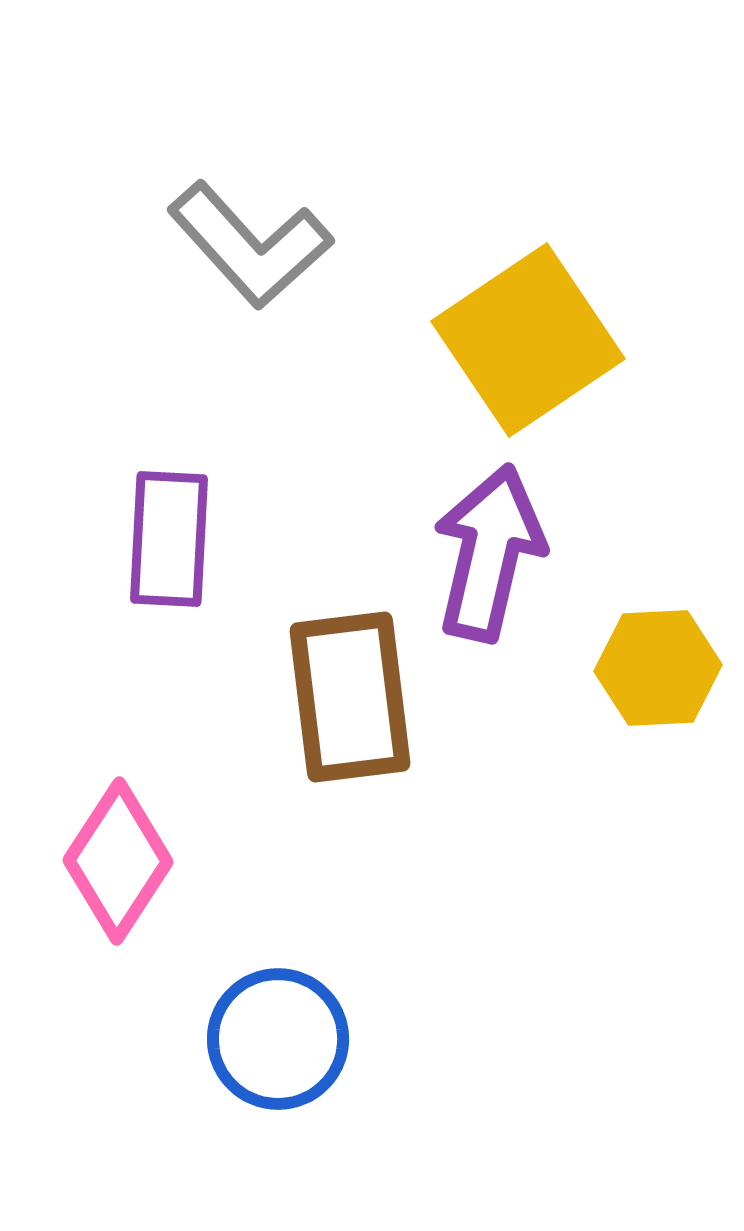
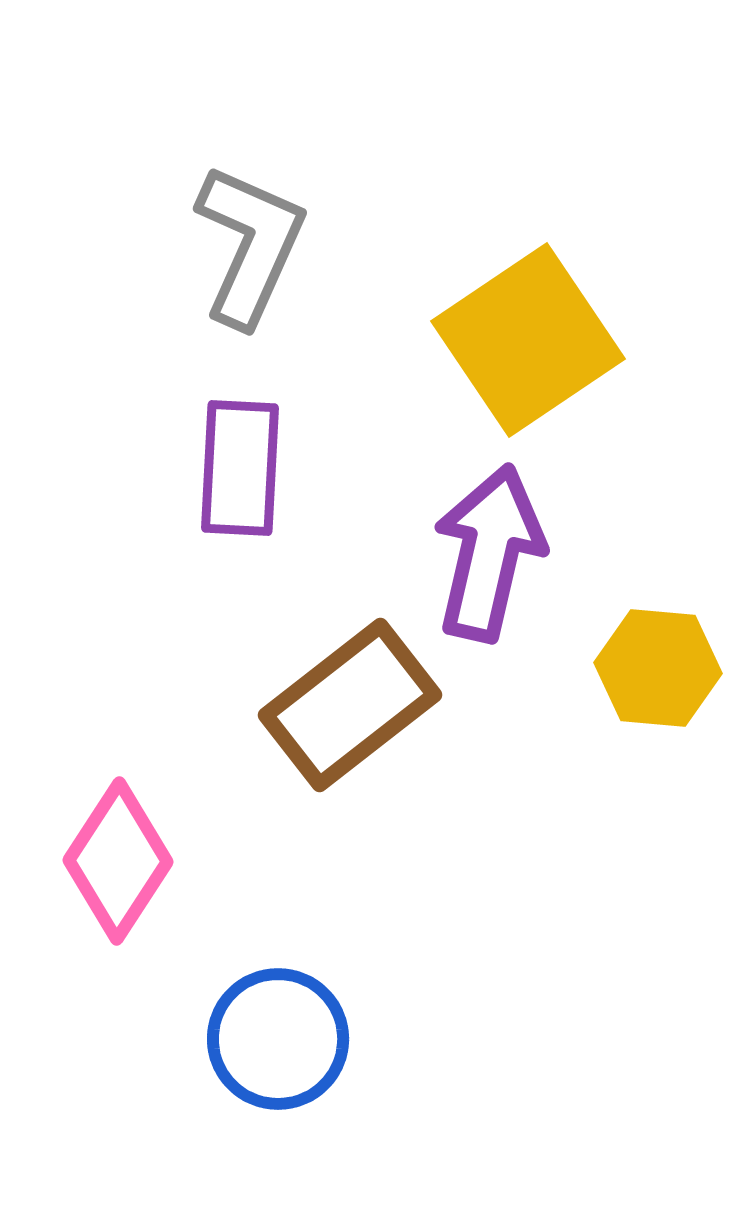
gray L-shape: rotated 114 degrees counterclockwise
purple rectangle: moved 71 px right, 71 px up
yellow hexagon: rotated 8 degrees clockwise
brown rectangle: moved 8 px down; rotated 59 degrees clockwise
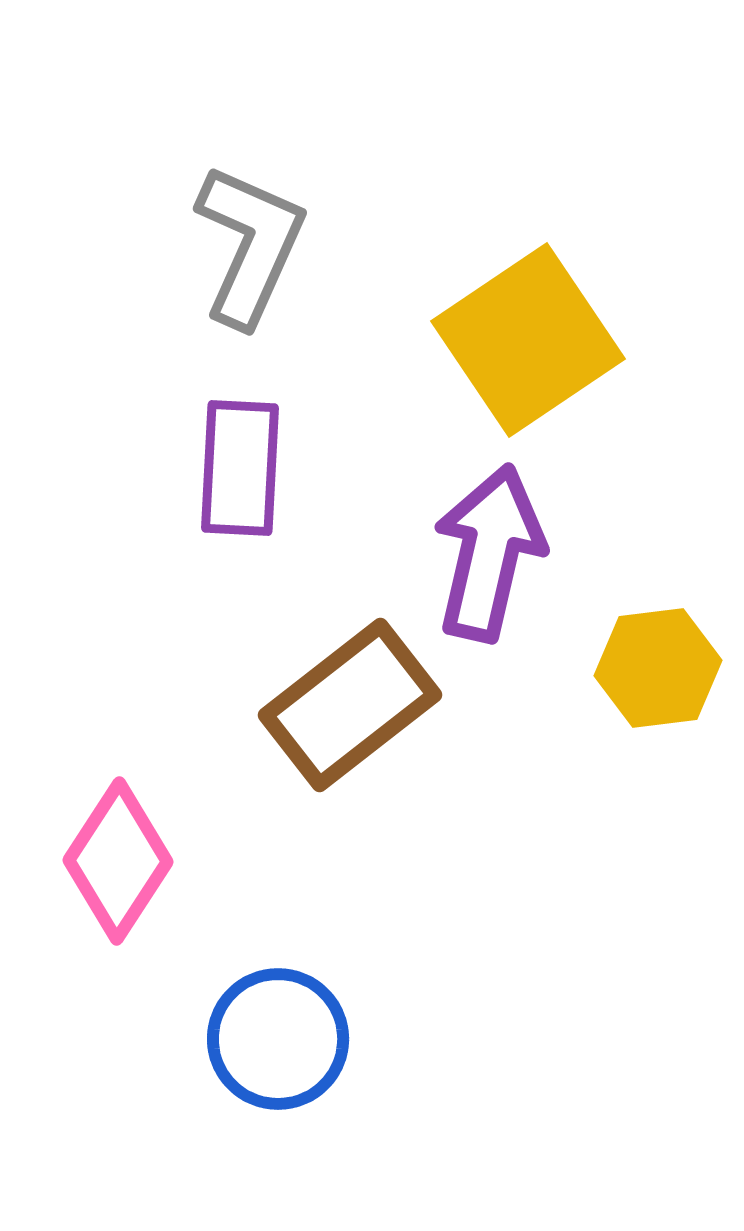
yellow hexagon: rotated 12 degrees counterclockwise
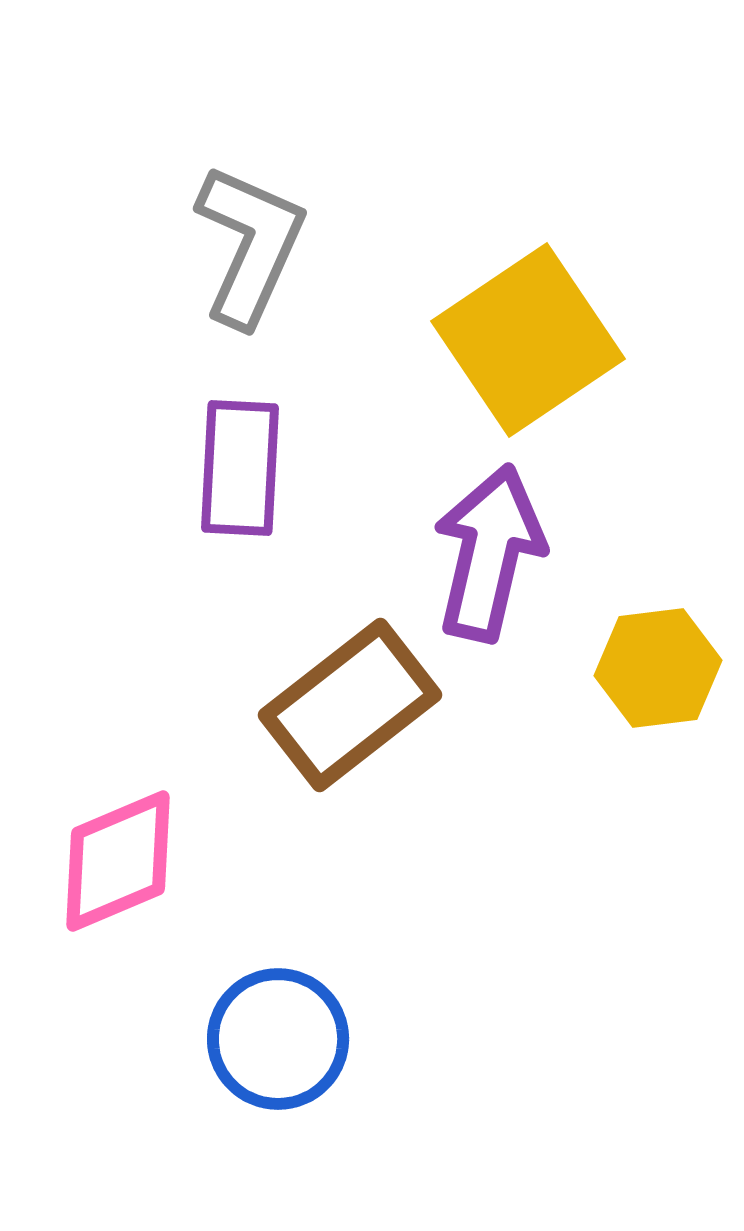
pink diamond: rotated 34 degrees clockwise
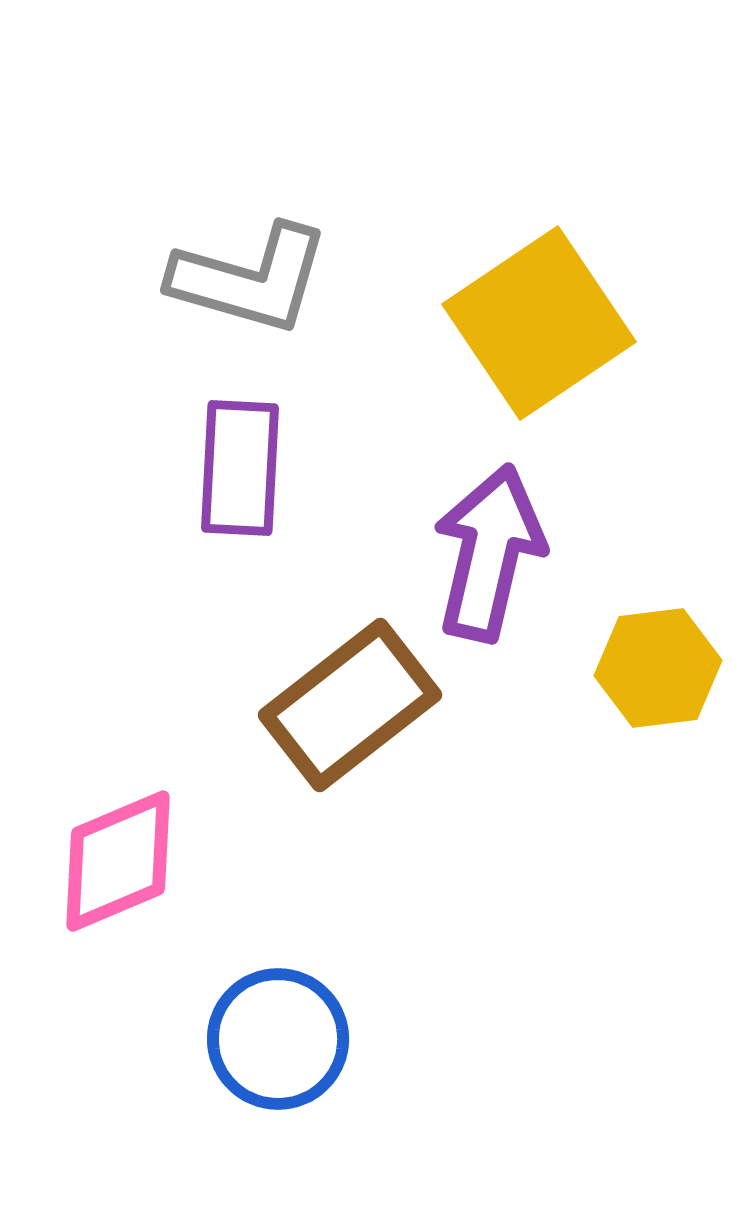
gray L-shape: moved 34 px down; rotated 82 degrees clockwise
yellow square: moved 11 px right, 17 px up
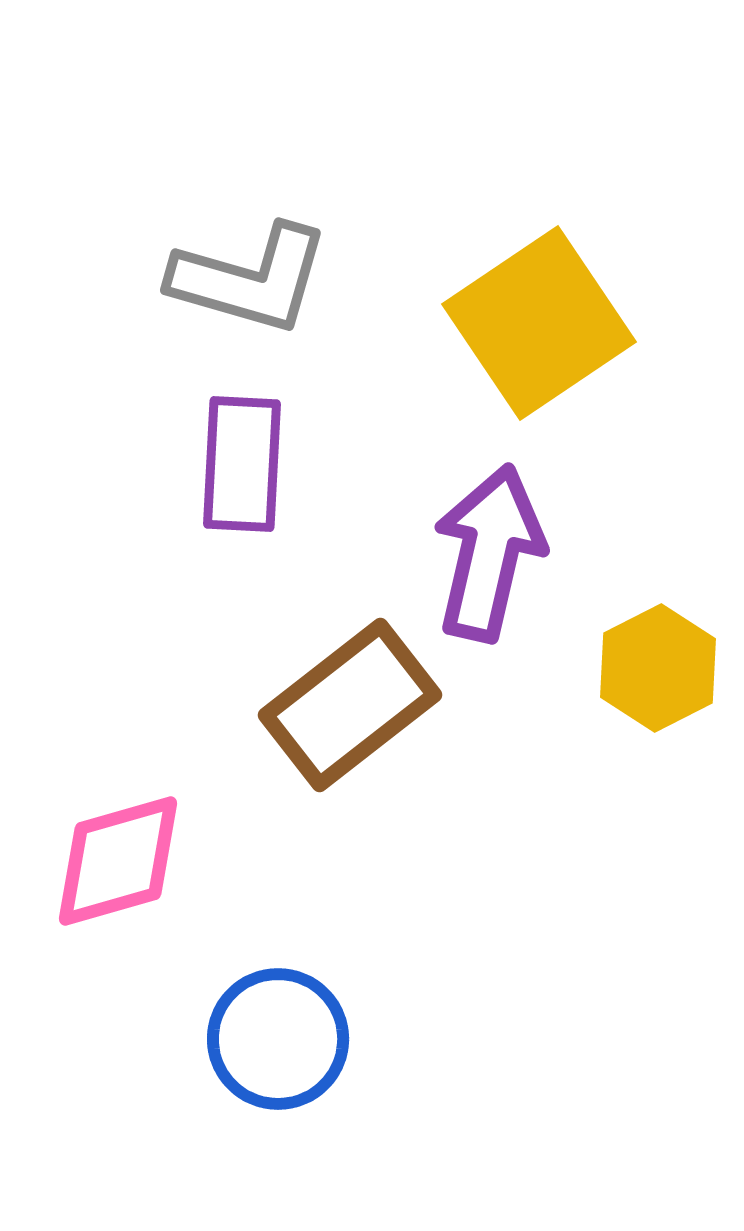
purple rectangle: moved 2 px right, 4 px up
yellow hexagon: rotated 20 degrees counterclockwise
pink diamond: rotated 7 degrees clockwise
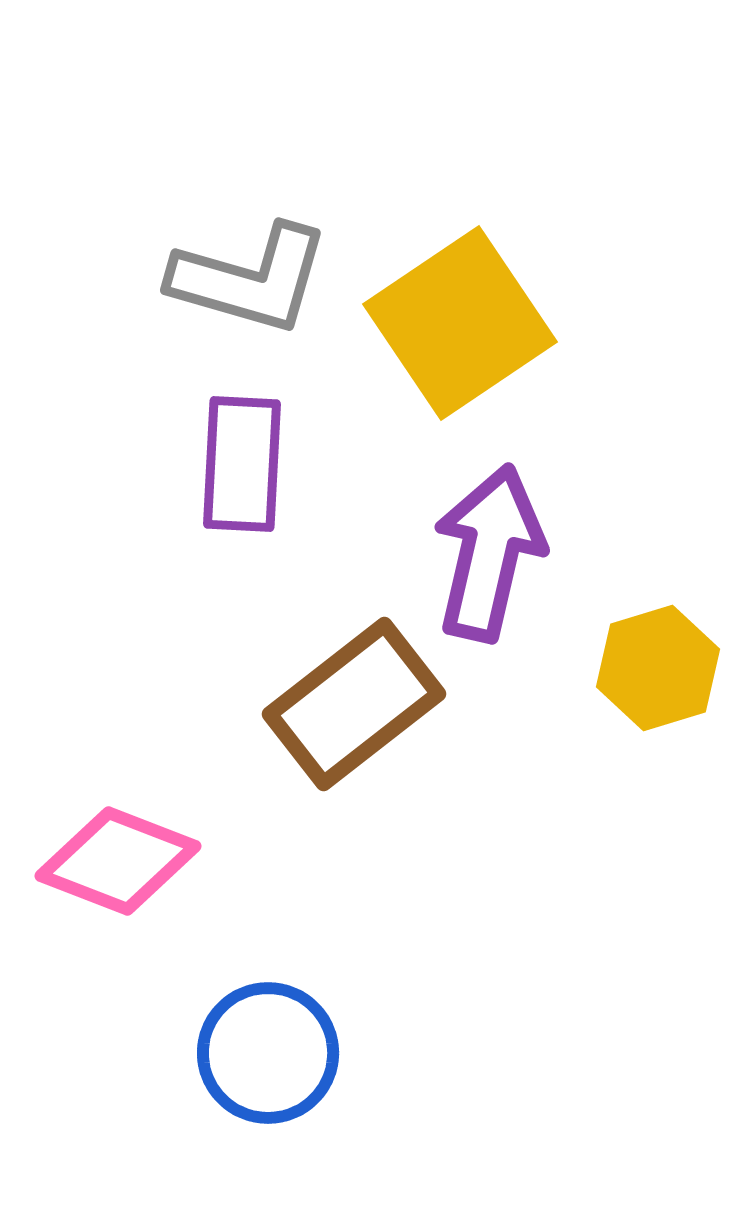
yellow square: moved 79 px left
yellow hexagon: rotated 10 degrees clockwise
brown rectangle: moved 4 px right, 1 px up
pink diamond: rotated 37 degrees clockwise
blue circle: moved 10 px left, 14 px down
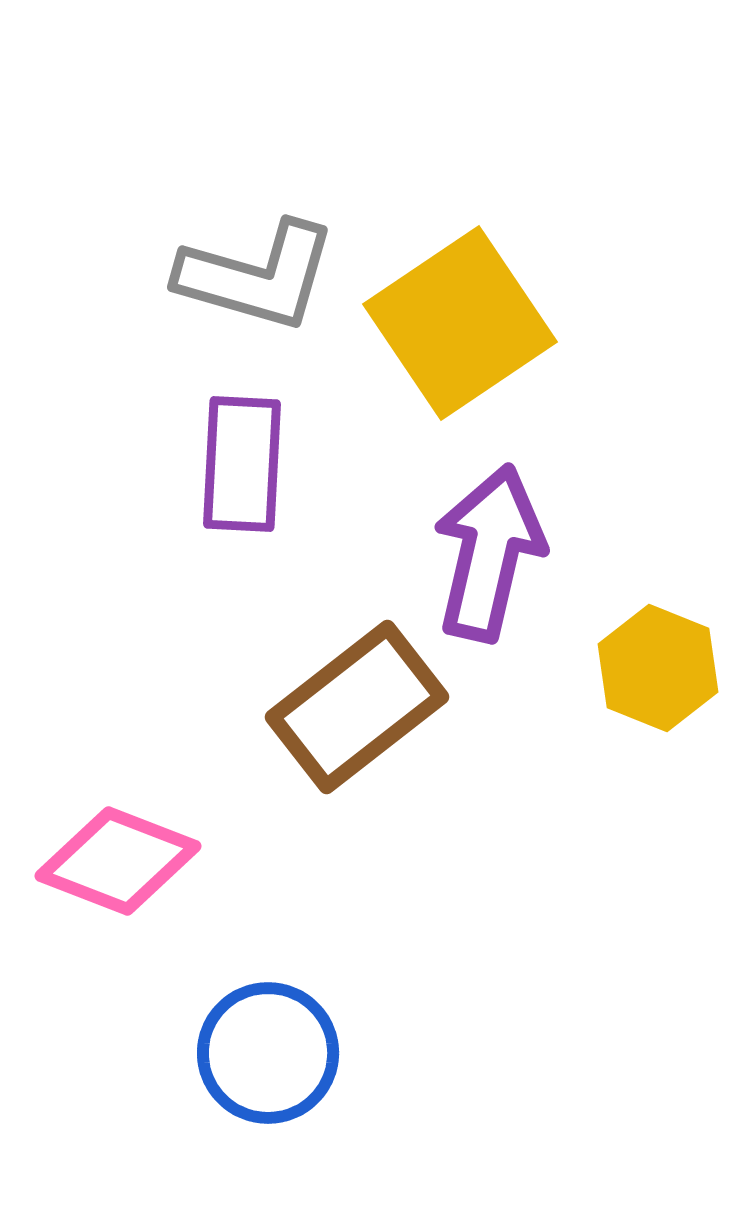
gray L-shape: moved 7 px right, 3 px up
yellow hexagon: rotated 21 degrees counterclockwise
brown rectangle: moved 3 px right, 3 px down
